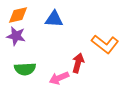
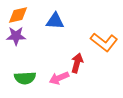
blue triangle: moved 1 px right, 2 px down
purple star: rotated 12 degrees counterclockwise
orange L-shape: moved 1 px left, 2 px up
red arrow: moved 1 px left
green semicircle: moved 9 px down
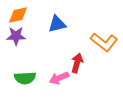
blue triangle: moved 2 px right, 3 px down; rotated 18 degrees counterclockwise
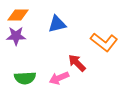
orange diamond: rotated 15 degrees clockwise
red arrow: rotated 60 degrees counterclockwise
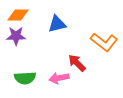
pink arrow: rotated 12 degrees clockwise
